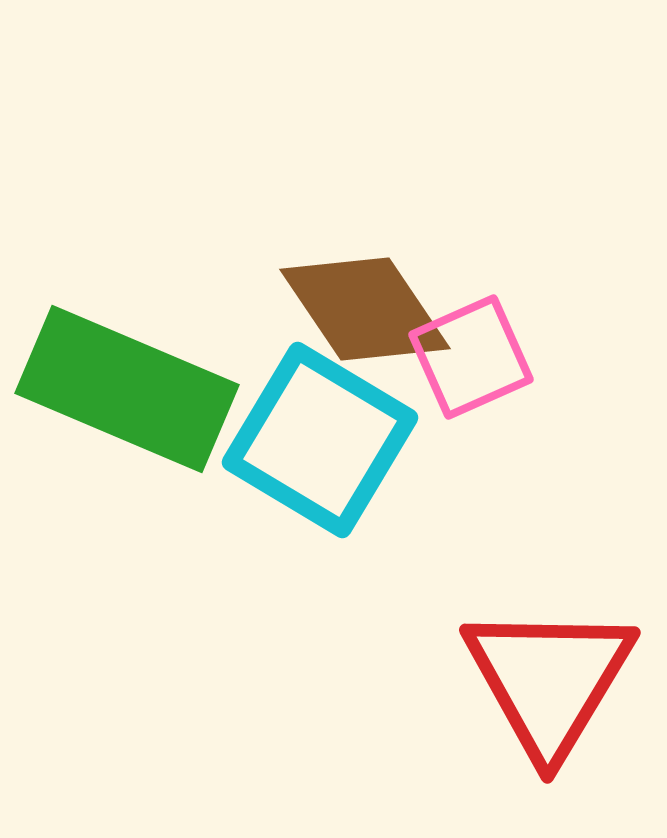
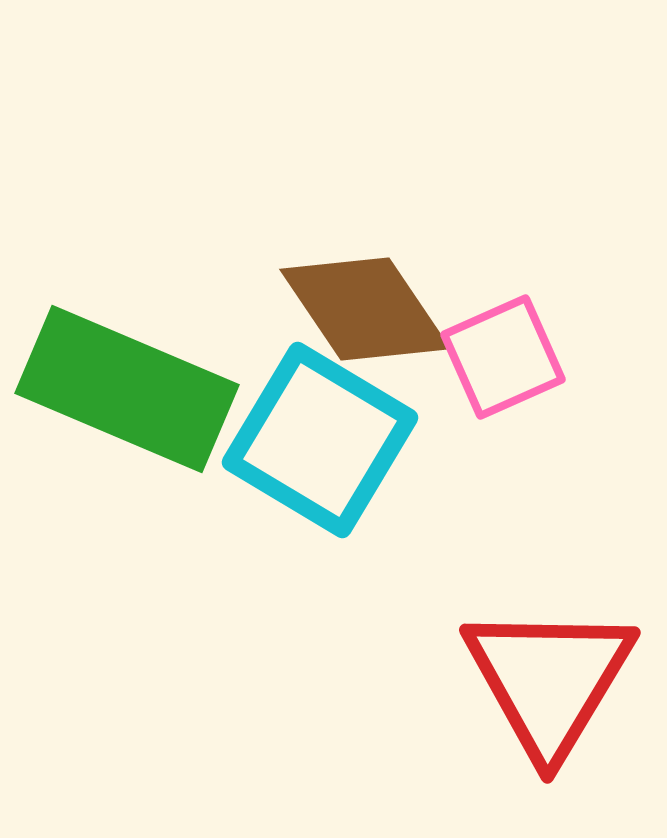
pink square: moved 32 px right
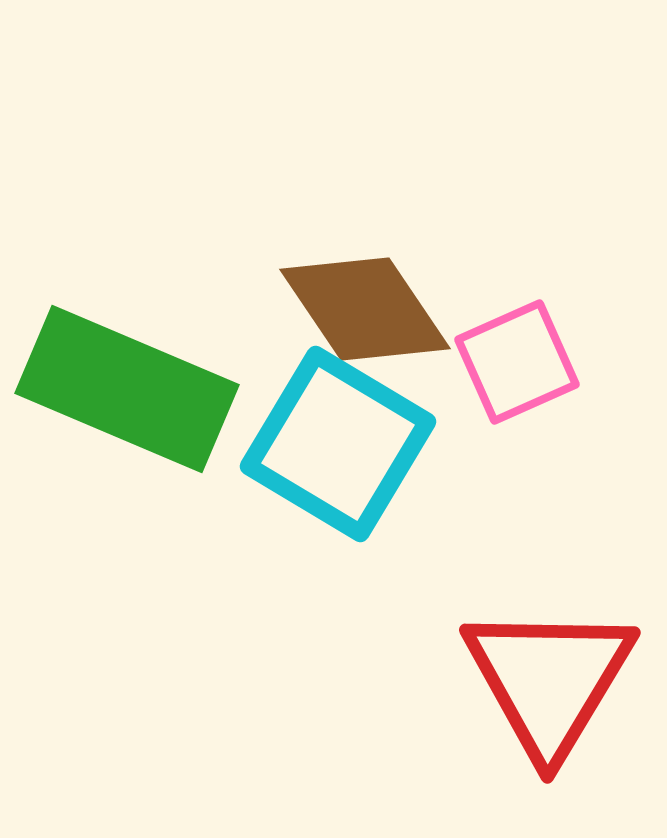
pink square: moved 14 px right, 5 px down
cyan square: moved 18 px right, 4 px down
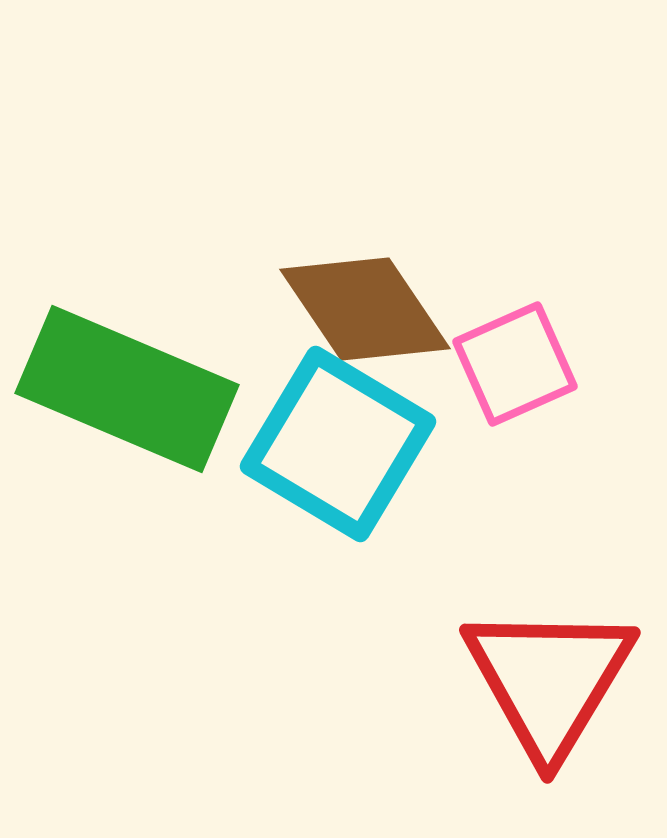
pink square: moved 2 px left, 2 px down
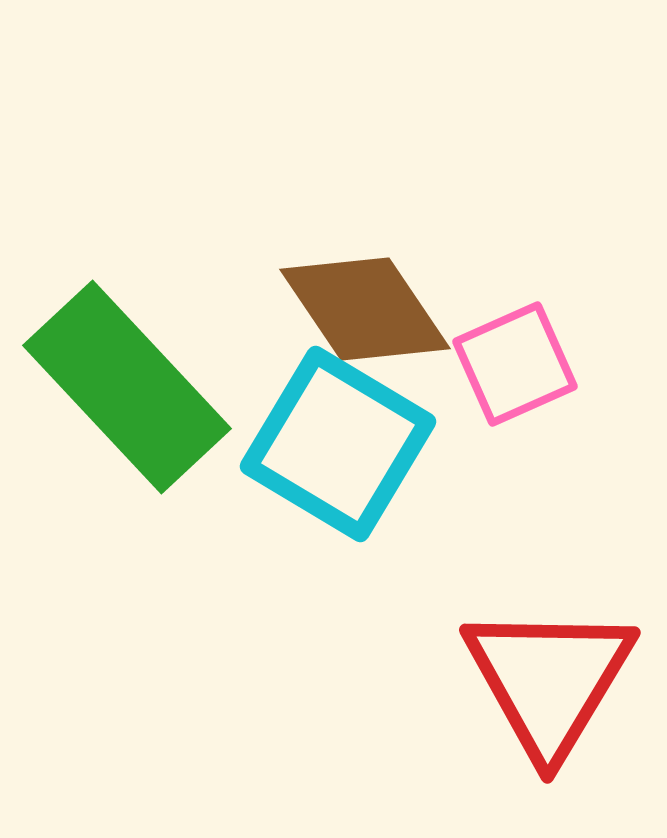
green rectangle: moved 2 px up; rotated 24 degrees clockwise
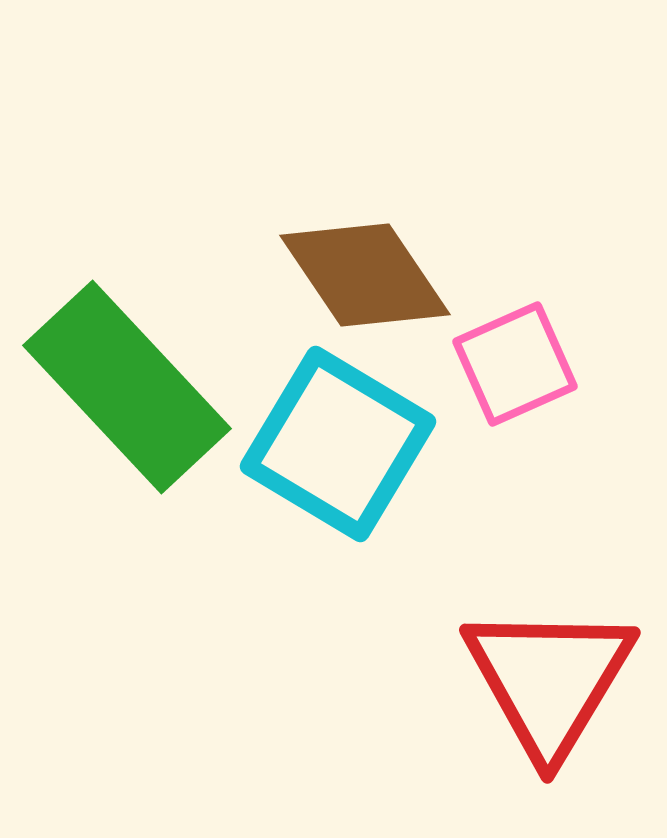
brown diamond: moved 34 px up
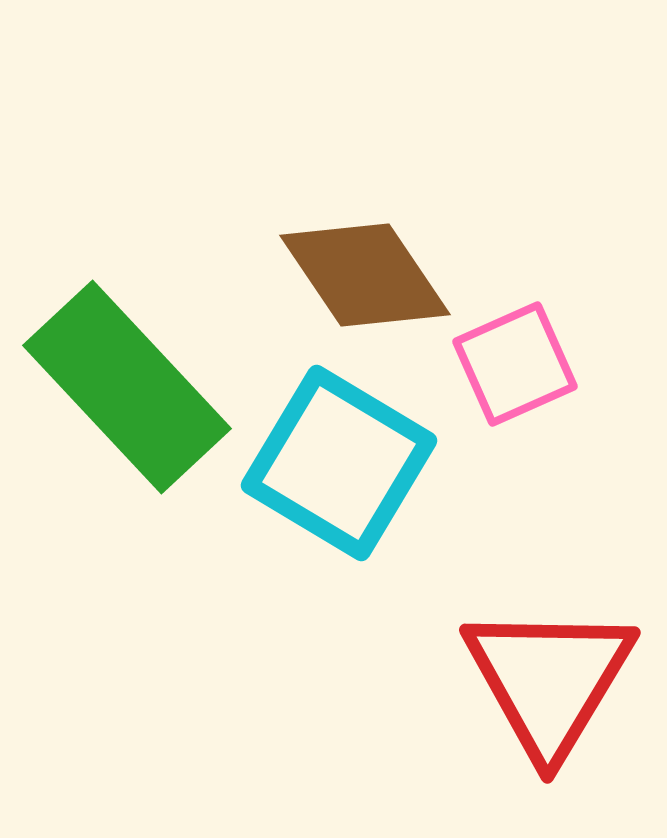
cyan square: moved 1 px right, 19 px down
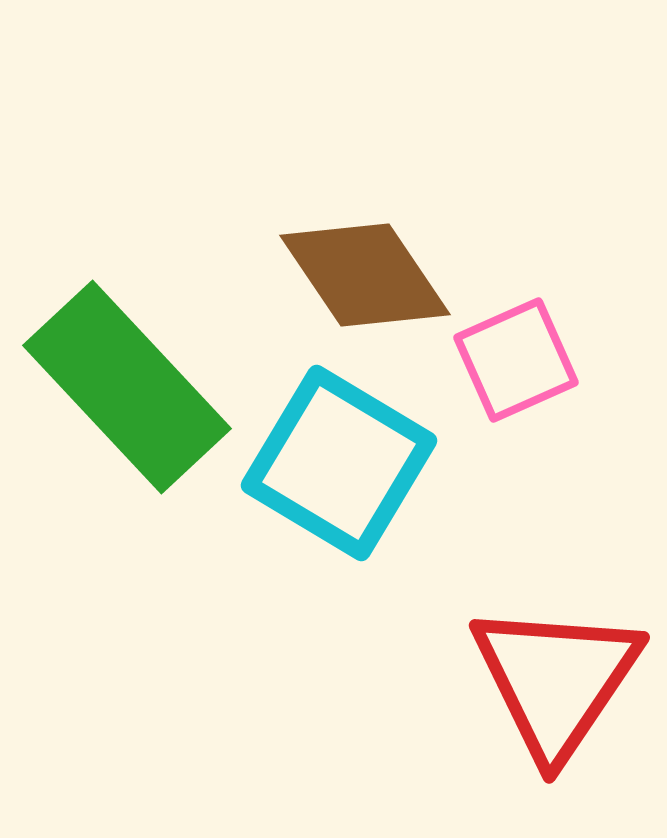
pink square: moved 1 px right, 4 px up
red triangle: moved 7 px right; rotated 3 degrees clockwise
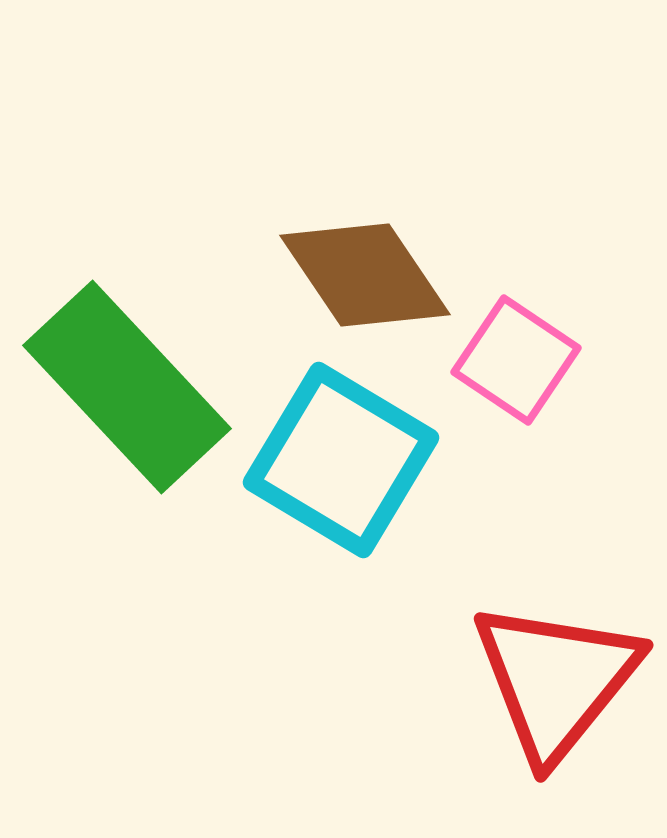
pink square: rotated 32 degrees counterclockwise
cyan square: moved 2 px right, 3 px up
red triangle: rotated 5 degrees clockwise
